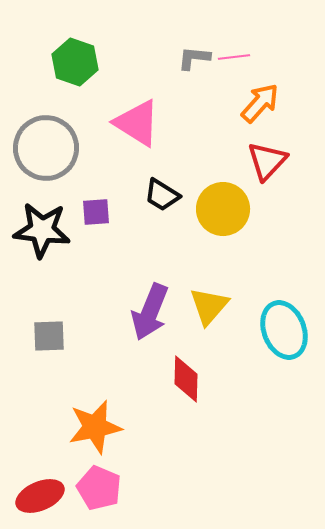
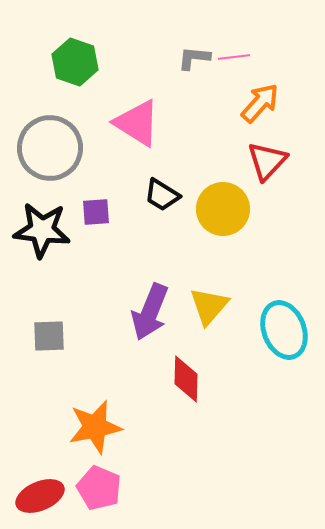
gray circle: moved 4 px right
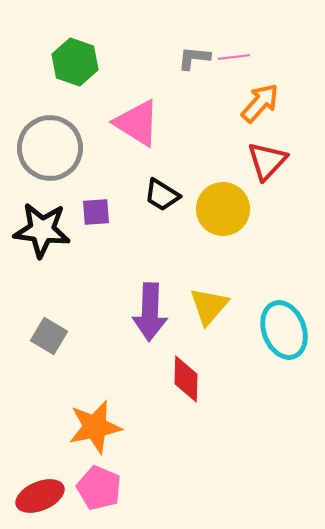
purple arrow: rotated 20 degrees counterclockwise
gray square: rotated 33 degrees clockwise
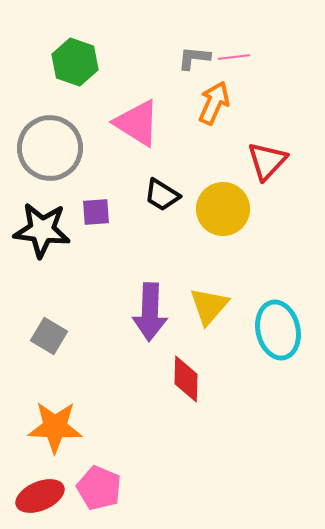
orange arrow: moved 46 px left; rotated 18 degrees counterclockwise
cyan ellipse: moved 6 px left; rotated 8 degrees clockwise
orange star: moved 40 px left; rotated 14 degrees clockwise
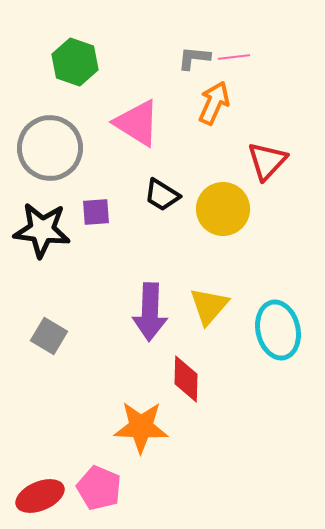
orange star: moved 86 px right
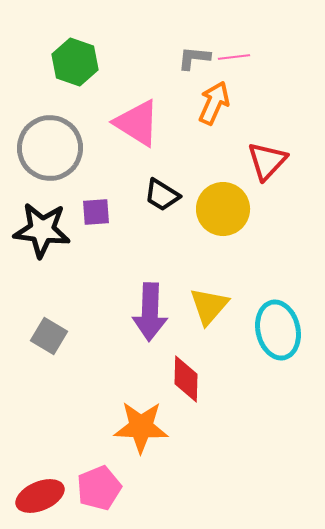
pink pentagon: rotated 27 degrees clockwise
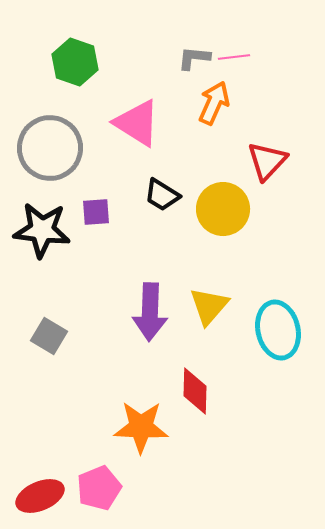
red diamond: moved 9 px right, 12 px down
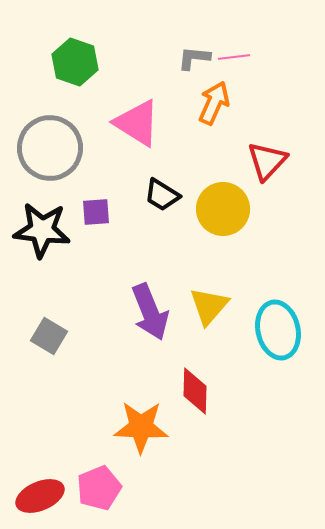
purple arrow: rotated 24 degrees counterclockwise
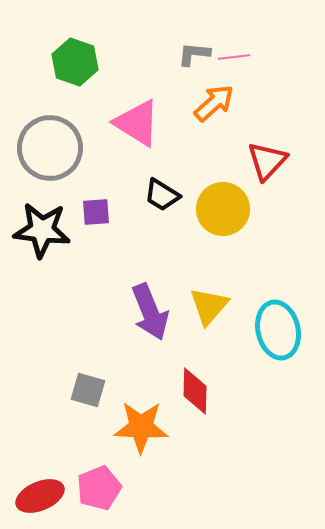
gray L-shape: moved 4 px up
orange arrow: rotated 24 degrees clockwise
gray square: moved 39 px right, 54 px down; rotated 15 degrees counterclockwise
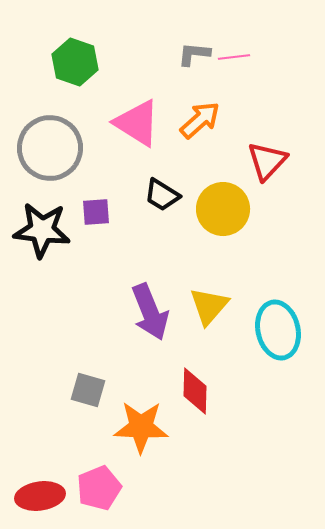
orange arrow: moved 14 px left, 17 px down
red ellipse: rotated 15 degrees clockwise
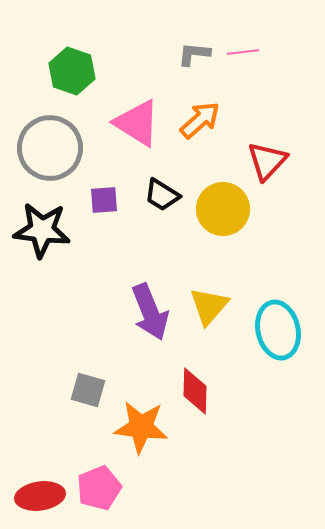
pink line: moved 9 px right, 5 px up
green hexagon: moved 3 px left, 9 px down
purple square: moved 8 px right, 12 px up
orange star: rotated 4 degrees clockwise
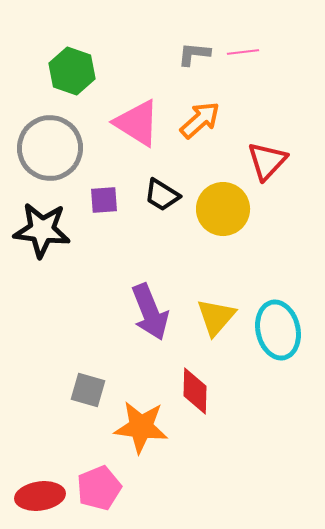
yellow triangle: moved 7 px right, 11 px down
